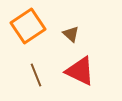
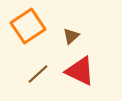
brown triangle: moved 2 px down; rotated 36 degrees clockwise
brown line: moved 2 px right, 1 px up; rotated 70 degrees clockwise
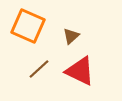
orange square: rotated 32 degrees counterclockwise
brown line: moved 1 px right, 5 px up
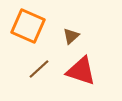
red triangle: moved 1 px right; rotated 8 degrees counterclockwise
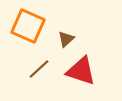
brown triangle: moved 5 px left, 3 px down
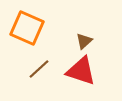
orange square: moved 1 px left, 2 px down
brown triangle: moved 18 px right, 2 px down
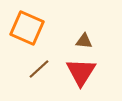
brown triangle: rotated 48 degrees clockwise
red triangle: moved 1 px down; rotated 44 degrees clockwise
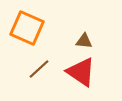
red triangle: rotated 28 degrees counterclockwise
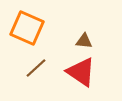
brown line: moved 3 px left, 1 px up
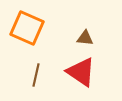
brown triangle: moved 1 px right, 3 px up
brown line: moved 7 px down; rotated 35 degrees counterclockwise
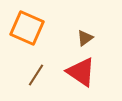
brown triangle: rotated 42 degrees counterclockwise
brown line: rotated 20 degrees clockwise
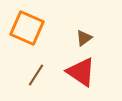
brown triangle: moved 1 px left
